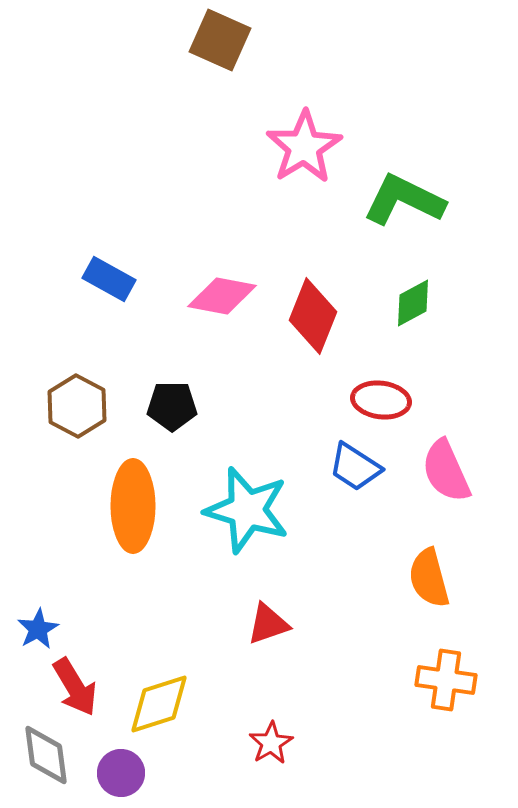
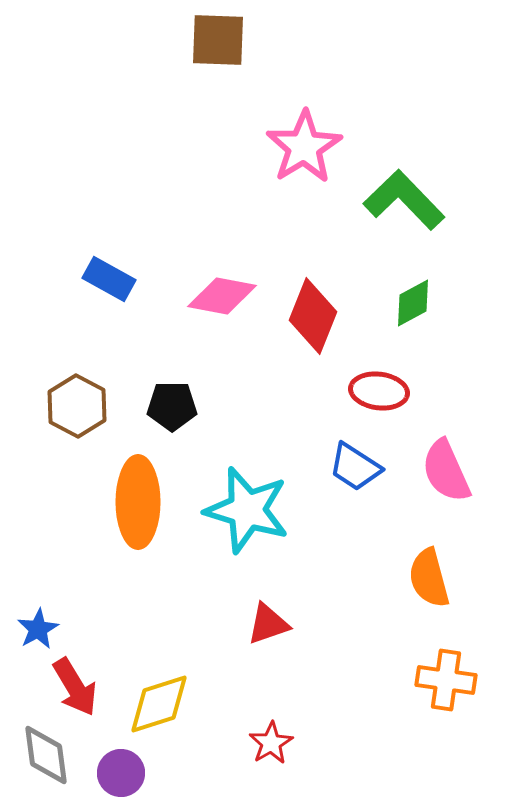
brown square: moved 2 px left; rotated 22 degrees counterclockwise
green L-shape: rotated 20 degrees clockwise
red ellipse: moved 2 px left, 9 px up
orange ellipse: moved 5 px right, 4 px up
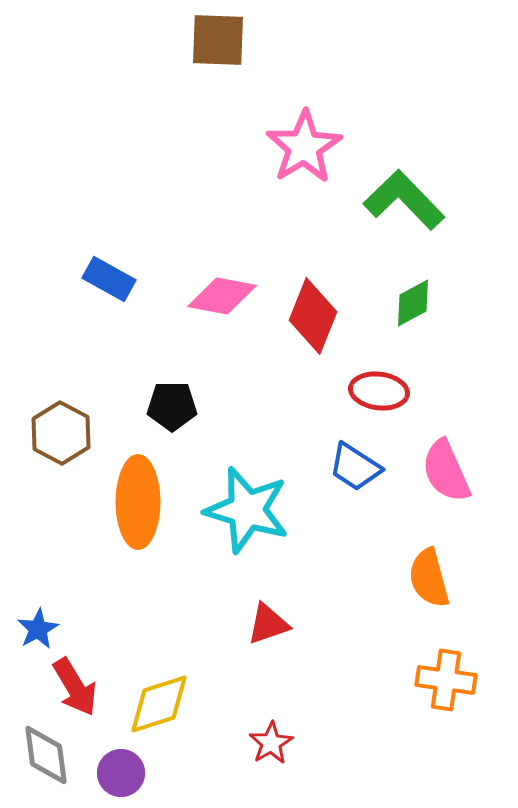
brown hexagon: moved 16 px left, 27 px down
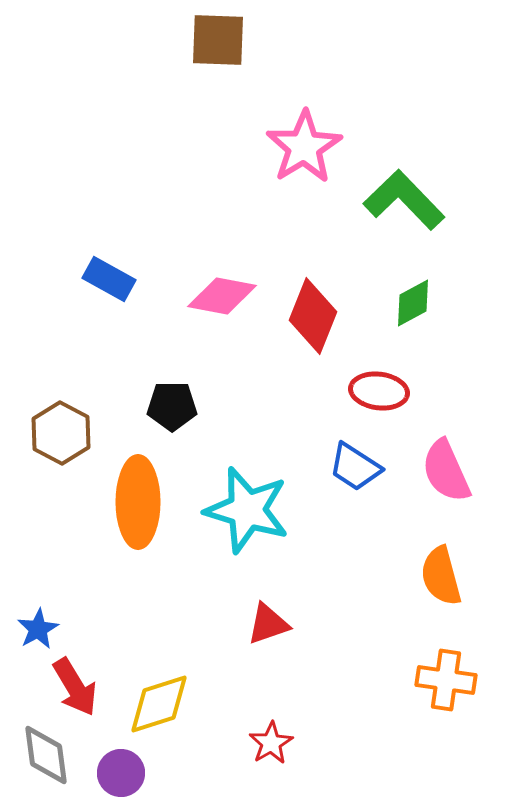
orange semicircle: moved 12 px right, 2 px up
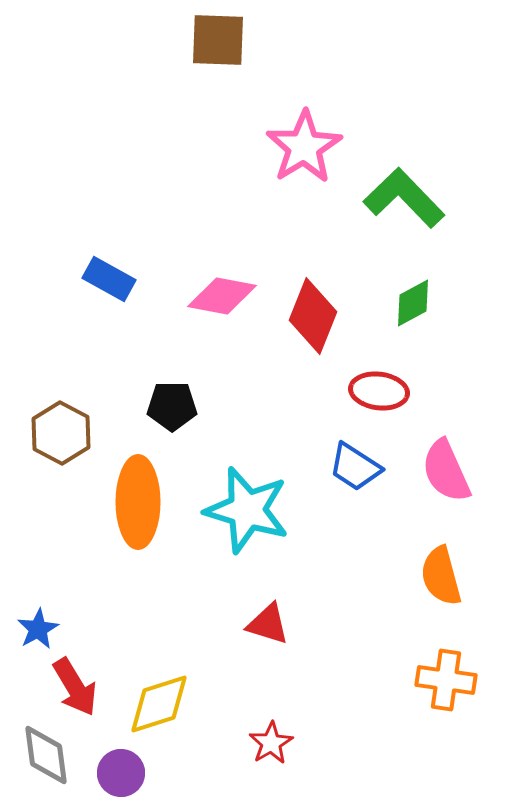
green L-shape: moved 2 px up
red triangle: rotated 36 degrees clockwise
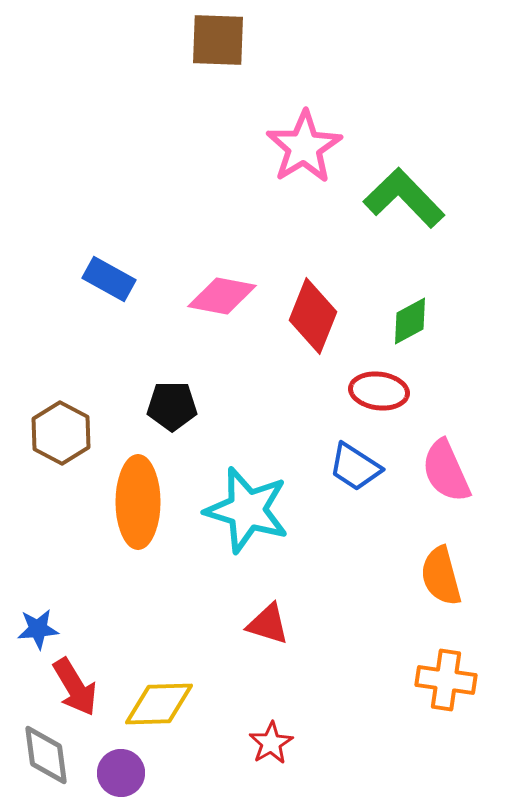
green diamond: moved 3 px left, 18 px down
blue star: rotated 24 degrees clockwise
yellow diamond: rotated 16 degrees clockwise
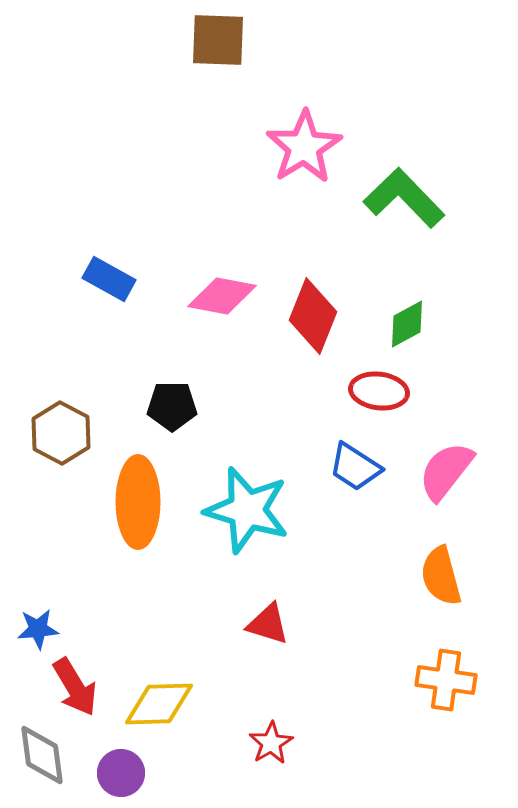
green diamond: moved 3 px left, 3 px down
pink semicircle: rotated 62 degrees clockwise
gray diamond: moved 4 px left
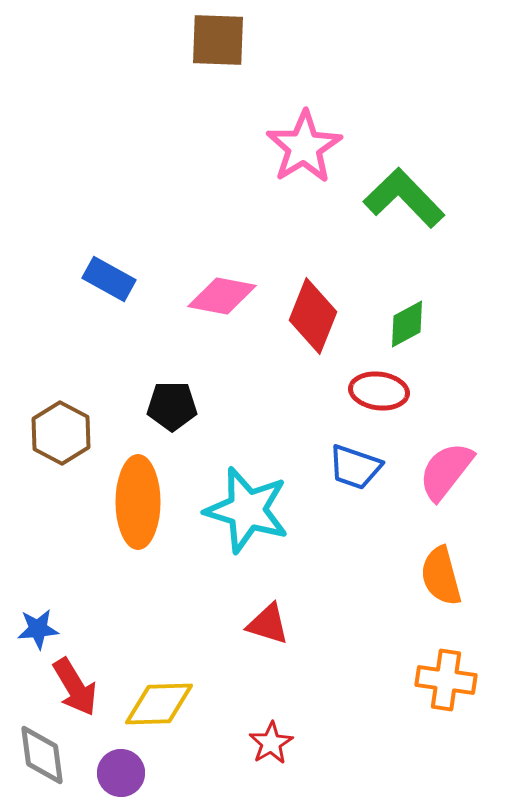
blue trapezoid: rotated 14 degrees counterclockwise
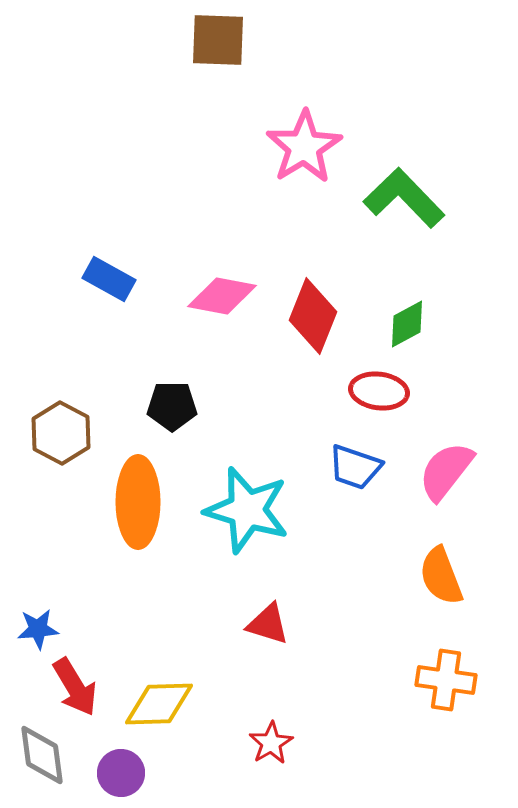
orange semicircle: rotated 6 degrees counterclockwise
